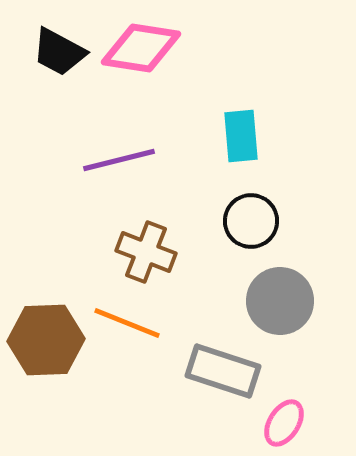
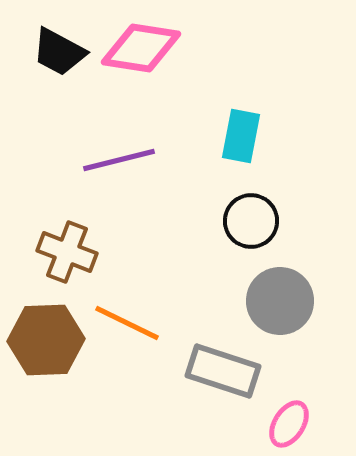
cyan rectangle: rotated 16 degrees clockwise
brown cross: moved 79 px left
orange line: rotated 4 degrees clockwise
pink ellipse: moved 5 px right, 1 px down
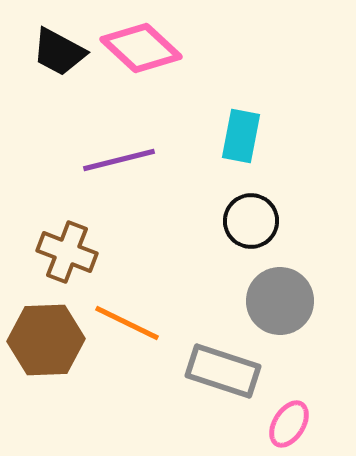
pink diamond: rotated 34 degrees clockwise
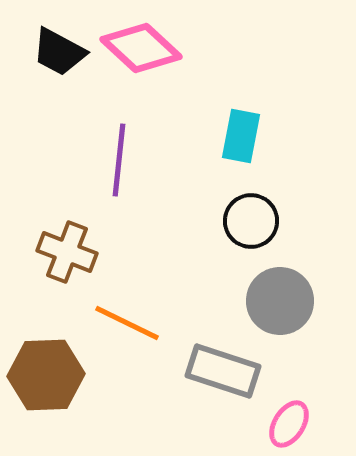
purple line: rotated 70 degrees counterclockwise
brown hexagon: moved 35 px down
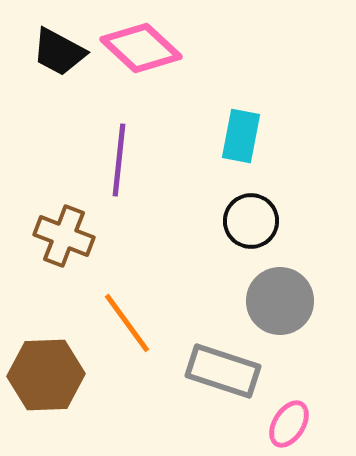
brown cross: moved 3 px left, 16 px up
orange line: rotated 28 degrees clockwise
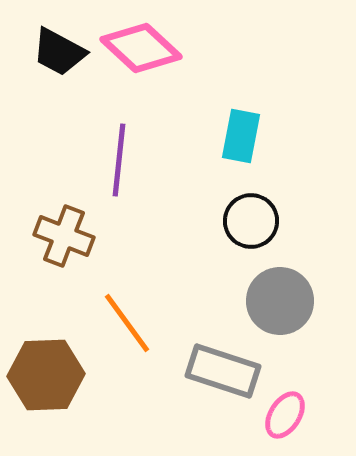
pink ellipse: moved 4 px left, 9 px up
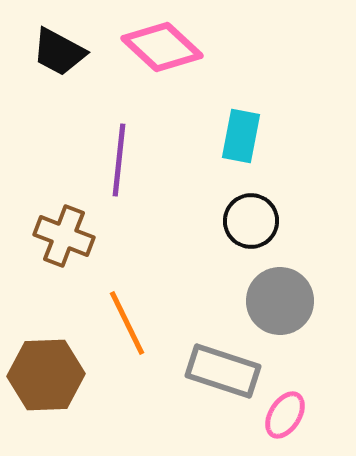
pink diamond: moved 21 px right, 1 px up
orange line: rotated 10 degrees clockwise
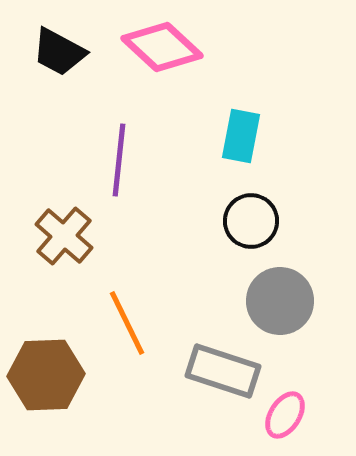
brown cross: rotated 20 degrees clockwise
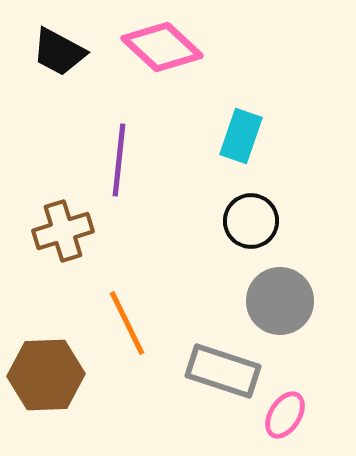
cyan rectangle: rotated 8 degrees clockwise
brown cross: moved 1 px left, 5 px up; rotated 32 degrees clockwise
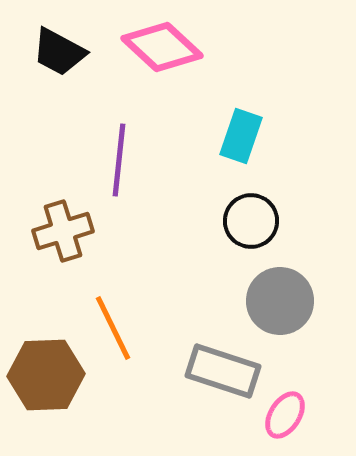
orange line: moved 14 px left, 5 px down
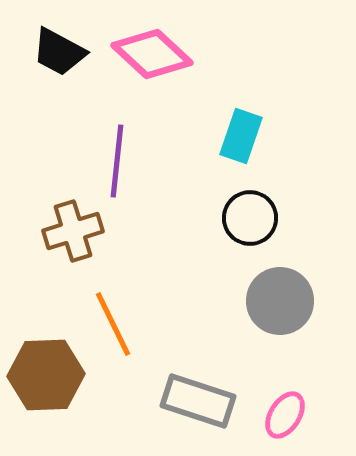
pink diamond: moved 10 px left, 7 px down
purple line: moved 2 px left, 1 px down
black circle: moved 1 px left, 3 px up
brown cross: moved 10 px right
orange line: moved 4 px up
gray rectangle: moved 25 px left, 30 px down
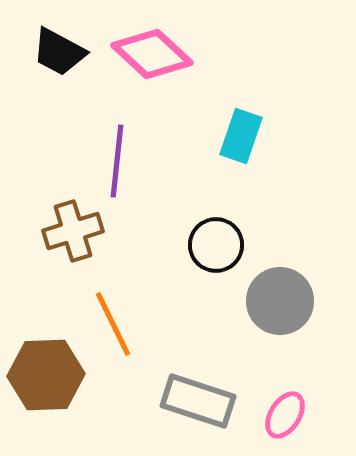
black circle: moved 34 px left, 27 px down
